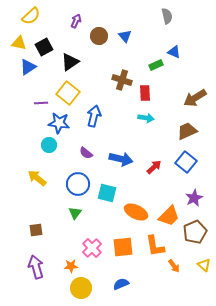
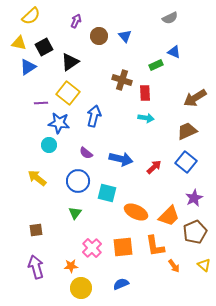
gray semicircle at (167, 16): moved 3 px right, 2 px down; rotated 77 degrees clockwise
blue circle at (78, 184): moved 3 px up
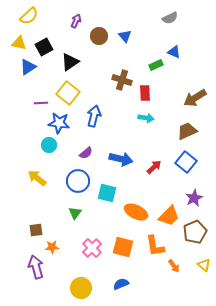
yellow semicircle at (31, 16): moved 2 px left
purple semicircle at (86, 153): rotated 80 degrees counterclockwise
orange square at (123, 247): rotated 20 degrees clockwise
orange star at (71, 266): moved 19 px left, 19 px up
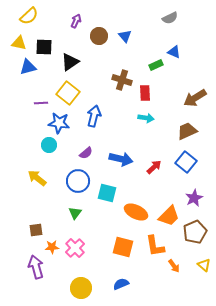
black square at (44, 47): rotated 30 degrees clockwise
blue triangle at (28, 67): rotated 18 degrees clockwise
pink cross at (92, 248): moved 17 px left
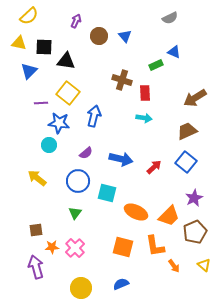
black triangle at (70, 62): moved 4 px left, 1 px up; rotated 42 degrees clockwise
blue triangle at (28, 67): moved 1 px right, 4 px down; rotated 30 degrees counterclockwise
cyan arrow at (146, 118): moved 2 px left
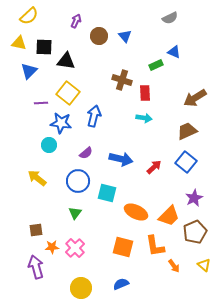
blue star at (59, 123): moved 2 px right
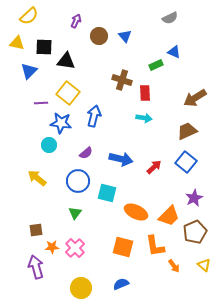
yellow triangle at (19, 43): moved 2 px left
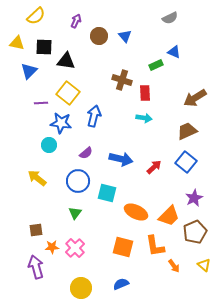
yellow semicircle at (29, 16): moved 7 px right
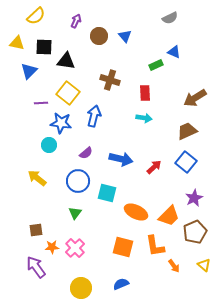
brown cross at (122, 80): moved 12 px left
purple arrow at (36, 267): rotated 20 degrees counterclockwise
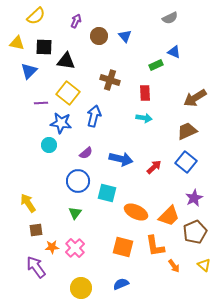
yellow arrow at (37, 178): moved 9 px left, 25 px down; rotated 18 degrees clockwise
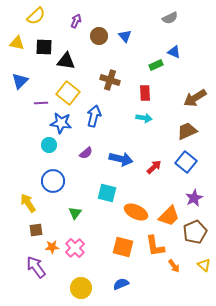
blue triangle at (29, 71): moved 9 px left, 10 px down
blue circle at (78, 181): moved 25 px left
